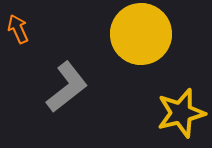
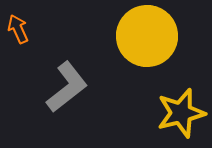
yellow circle: moved 6 px right, 2 px down
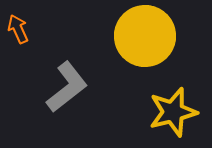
yellow circle: moved 2 px left
yellow star: moved 8 px left, 1 px up
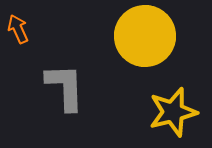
gray L-shape: moved 2 px left; rotated 54 degrees counterclockwise
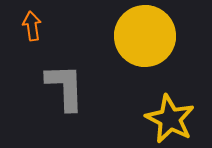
orange arrow: moved 14 px right, 3 px up; rotated 16 degrees clockwise
yellow star: moved 3 px left, 7 px down; rotated 30 degrees counterclockwise
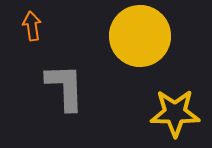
yellow circle: moved 5 px left
yellow star: moved 5 px right, 6 px up; rotated 27 degrees counterclockwise
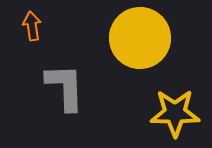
yellow circle: moved 2 px down
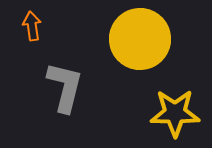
yellow circle: moved 1 px down
gray L-shape: rotated 16 degrees clockwise
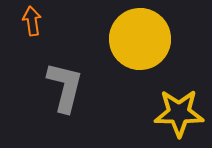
orange arrow: moved 5 px up
yellow star: moved 4 px right
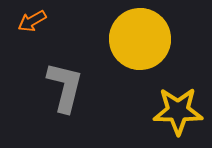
orange arrow: rotated 112 degrees counterclockwise
yellow star: moved 1 px left, 2 px up
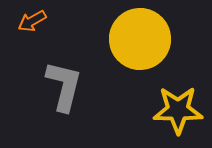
gray L-shape: moved 1 px left, 1 px up
yellow star: moved 1 px up
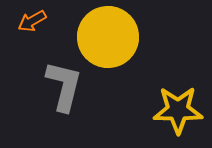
yellow circle: moved 32 px left, 2 px up
